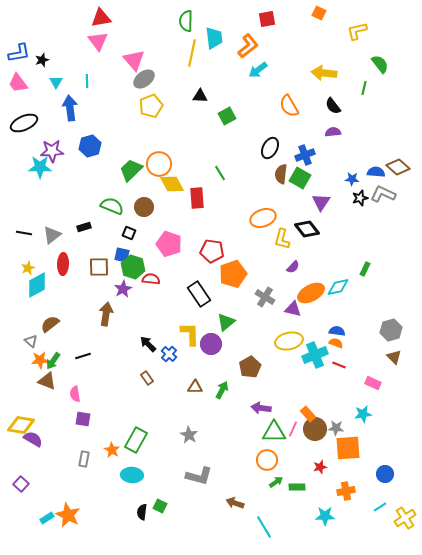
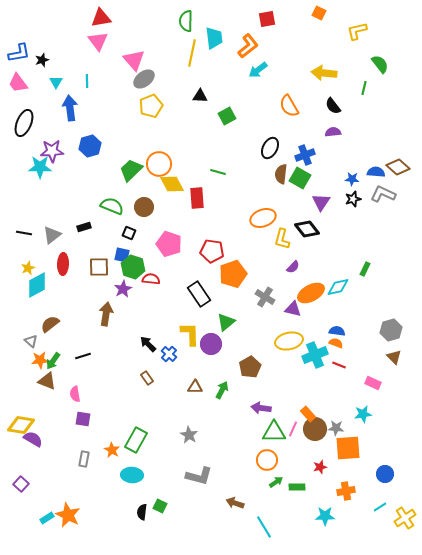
black ellipse at (24, 123): rotated 44 degrees counterclockwise
green line at (220, 173): moved 2 px left, 1 px up; rotated 42 degrees counterclockwise
black star at (360, 198): moved 7 px left, 1 px down
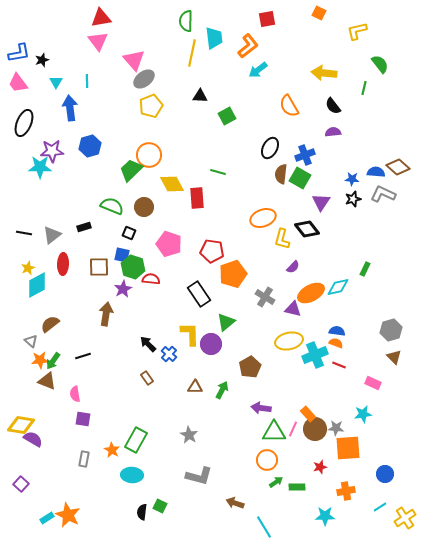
orange circle at (159, 164): moved 10 px left, 9 px up
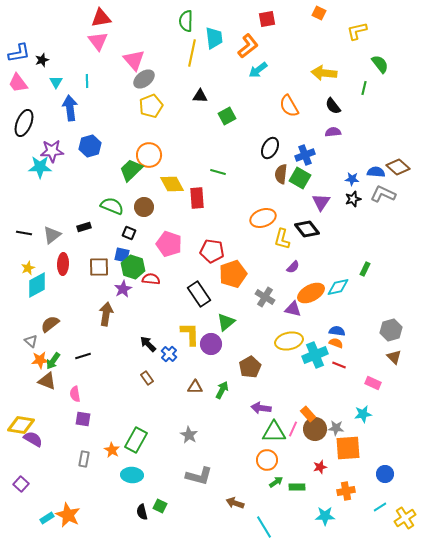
black semicircle at (142, 512): rotated 21 degrees counterclockwise
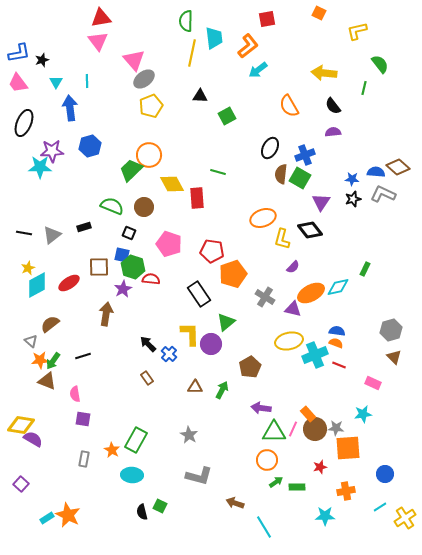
black diamond at (307, 229): moved 3 px right, 1 px down
red ellipse at (63, 264): moved 6 px right, 19 px down; rotated 55 degrees clockwise
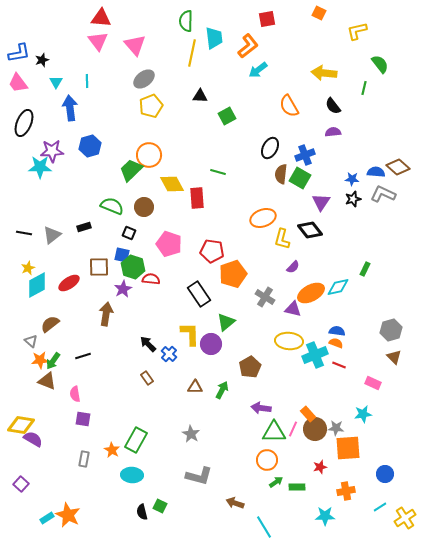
red triangle at (101, 18): rotated 15 degrees clockwise
pink triangle at (134, 60): moved 1 px right, 15 px up
yellow ellipse at (289, 341): rotated 16 degrees clockwise
gray star at (189, 435): moved 2 px right, 1 px up
